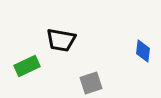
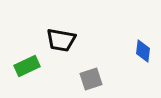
gray square: moved 4 px up
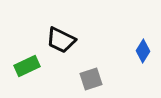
black trapezoid: rotated 16 degrees clockwise
blue diamond: rotated 25 degrees clockwise
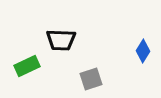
black trapezoid: rotated 24 degrees counterclockwise
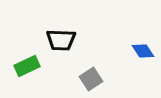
blue diamond: rotated 65 degrees counterclockwise
gray square: rotated 15 degrees counterclockwise
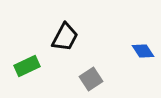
black trapezoid: moved 4 px right, 3 px up; rotated 64 degrees counterclockwise
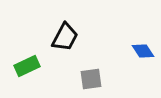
gray square: rotated 25 degrees clockwise
